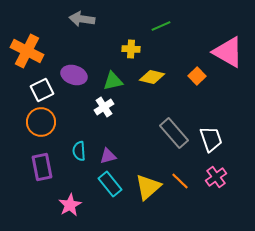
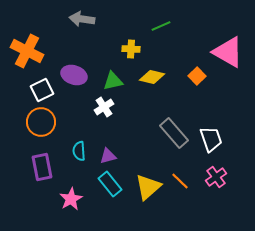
pink star: moved 1 px right, 6 px up
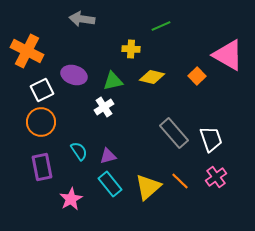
pink triangle: moved 3 px down
cyan semicircle: rotated 150 degrees clockwise
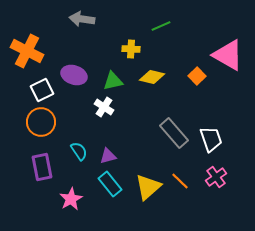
white cross: rotated 24 degrees counterclockwise
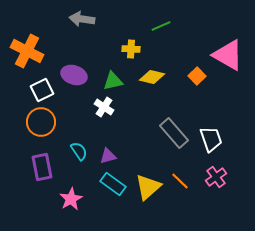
cyan rectangle: moved 3 px right; rotated 15 degrees counterclockwise
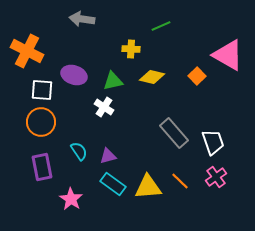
white square: rotated 30 degrees clockwise
white trapezoid: moved 2 px right, 3 px down
yellow triangle: rotated 36 degrees clockwise
pink star: rotated 10 degrees counterclockwise
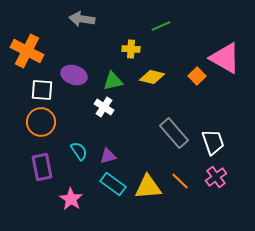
pink triangle: moved 3 px left, 3 px down
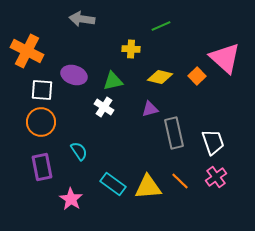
pink triangle: rotated 12 degrees clockwise
yellow diamond: moved 8 px right
gray rectangle: rotated 28 degrees clockwise
purple triangle: moved 42 px right, 47 px up
